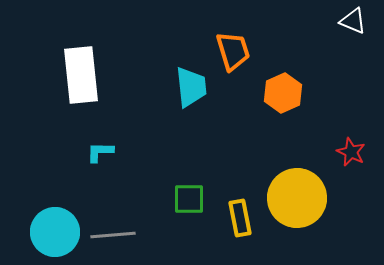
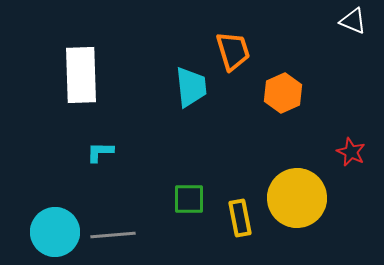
white rectangle: rotated 4 degrees clockwise
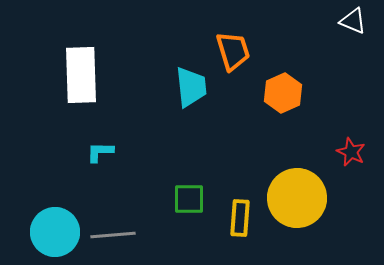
yellow rectangle: rotated 15 degrees clockwise
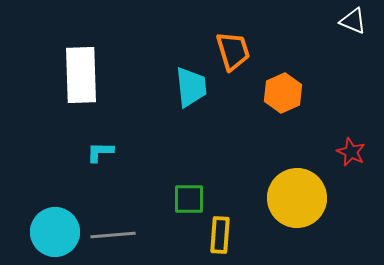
yellow rectangle: moved 20 px left, 17 px down
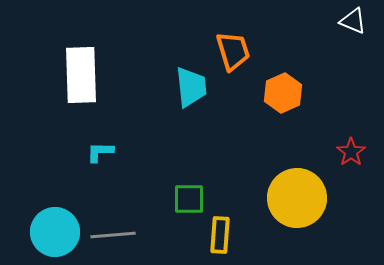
red star: rotated 12 degrees clockwise
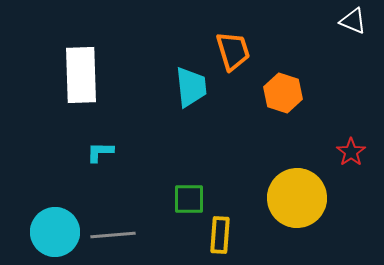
orange hexagon: rotated 18 degrees counterclockwise
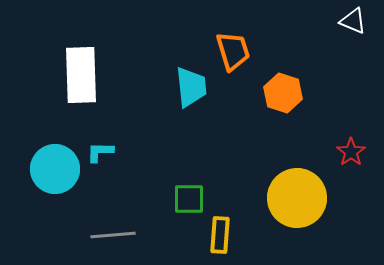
cyan circle: moved 63 px up
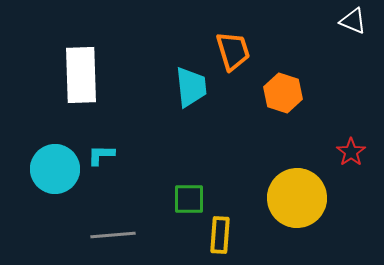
cyan L-shape: moved 1 px right, 3 px down
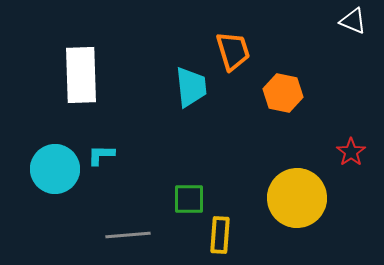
orange hexagon: rotated 6 degrees counterclockwise
gray line: moved 15 px right
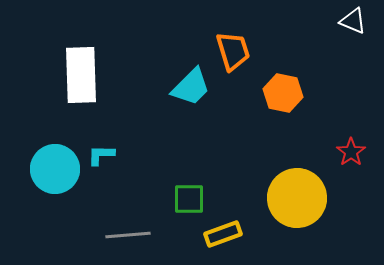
cyan trapezoid: rotated 51 degrees clockwise
yellow rectangle: moved 3 px right, 1 px up; rotated 66 degrees clockwise
